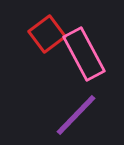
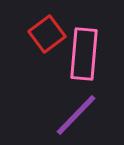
pink rectangle: rotated 33 degrees clockwise
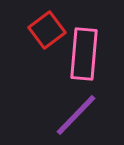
red square: moved 4 px up
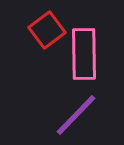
pink rectangle: rotated 6 degrees counterclockwise
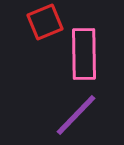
red square: moved 2 px left, 8 px up; rotated 15 degrees clockwise
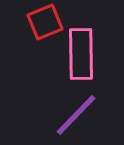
pink rectangle: moved 3 px left
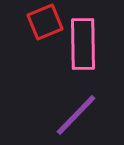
pink rectangle: moved 2 px right, 10 px up
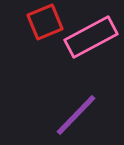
pink rectangle: moved 8 px right, 7 px up; rotated 63 degrees clockwise
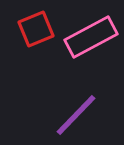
red square: moved 9 px left, 7 px down
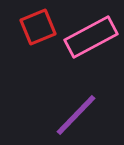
red square: moved 2 px right, 2 px up
